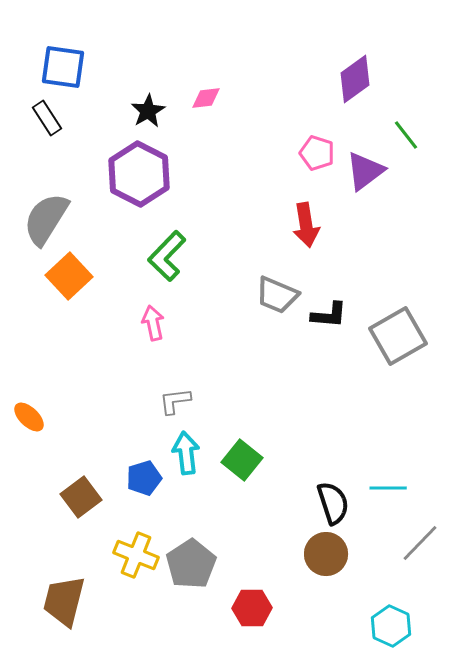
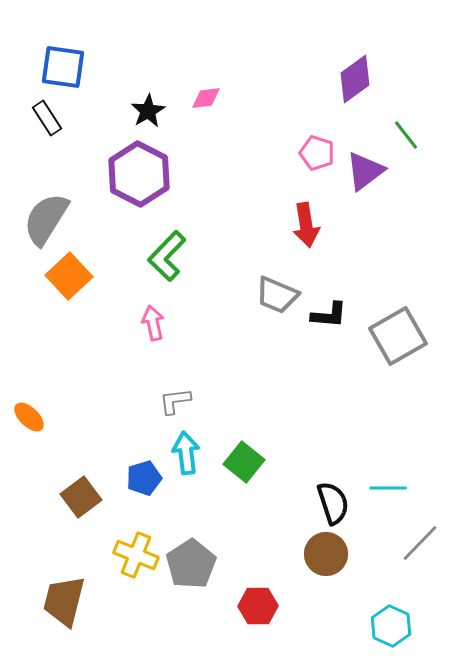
green square: moved 2 px right, 2 px down
red hexagon: moved 6 px right, 2 px up
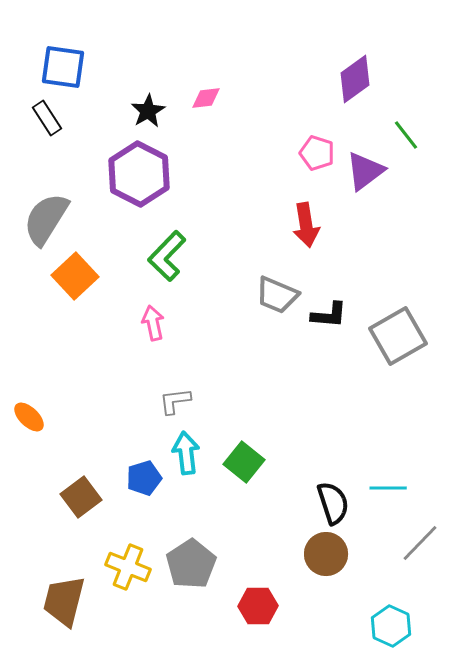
orange square: moved 6 px right
yellow cross: moved 8 px left, 12 px down
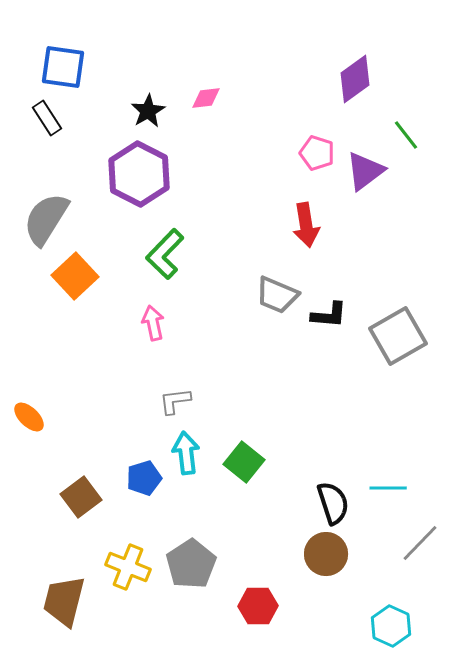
green L-shape: moved 2 px left, 2 px up
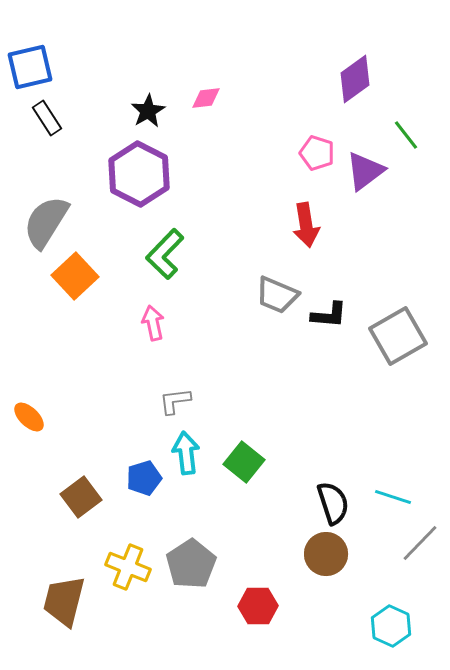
blue square: moved 33 px left; rotated 21 degrees counterclockwise
gray semicircle: moved 3 px down
cyan line: moved 5 px right, 9 px down; rotated 18 degrees clockwise
